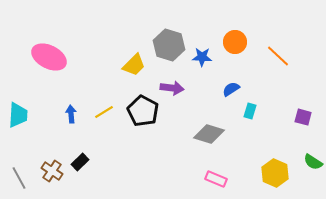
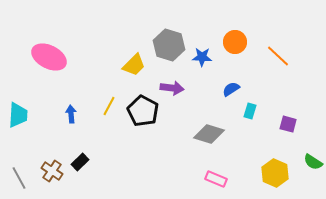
yellow line: moved 5 px right, 6 px up; rotated 30 degrees counterclockwise
purple square: moved 15 px left, 7 px down
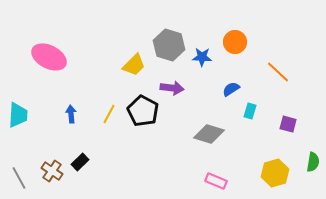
orange line: moved 16 px down
yellow line: moved 8 px down
green semicircle: rotated 114 degrees counterclockwise
yellow hexagon: rotated 20 degrees clockwise
pink rectangle: moved 2 px down
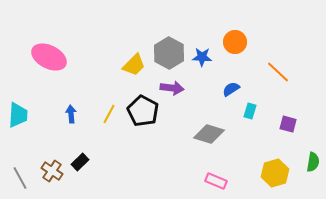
gray hexagon: moved 8 px down; rotated 12 degrees clockwise
gray line: moved 1 px right
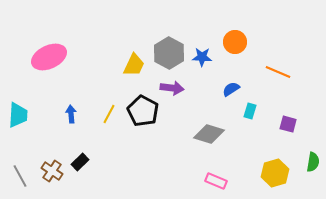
pink ellipse: rotated 52 degrees counterclockwise
yellow trapezoid: rotated 20 degrees counterclockwise
orange line: rotated 20 degrees counterclockwise
gray line: moved 2 px up
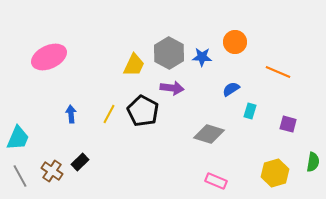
cyan trapezoid: moved 23 px down; rotated 20 degrees clockwise
